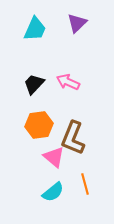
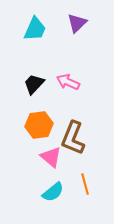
pink triangle: moved 3 px left
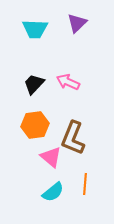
cyan trapezoid: rotated 68 degrees clockwise
orange hexagon: moved 4 px left
orange line: rotated 20 degrees clockwise
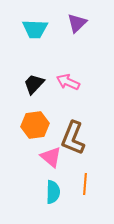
cyan semicircle: rotated 50 degrees counterclockwise
